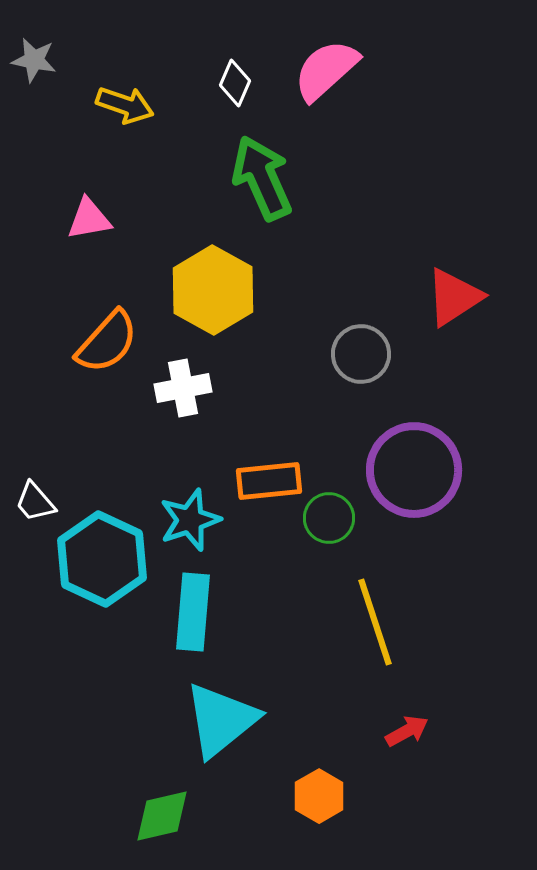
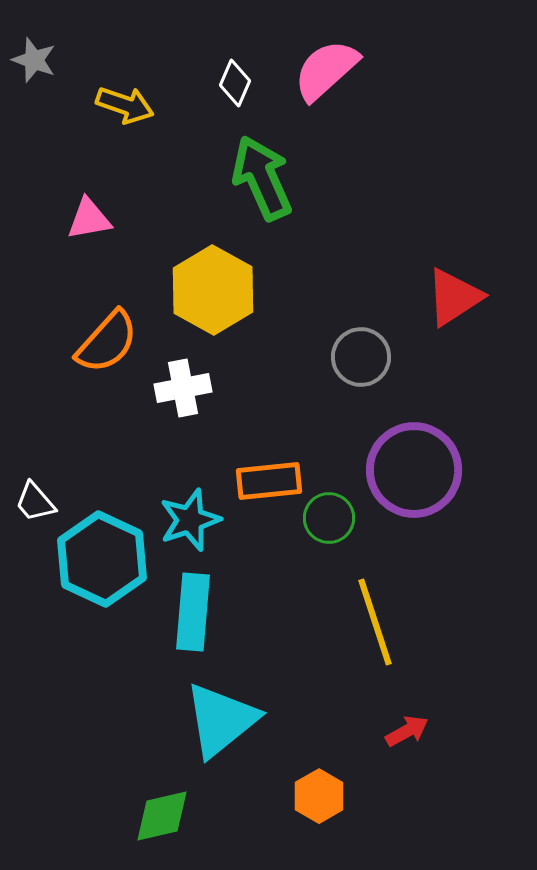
gray star: rotated 9 degrees clockwise
gray circle: moved 3 px down
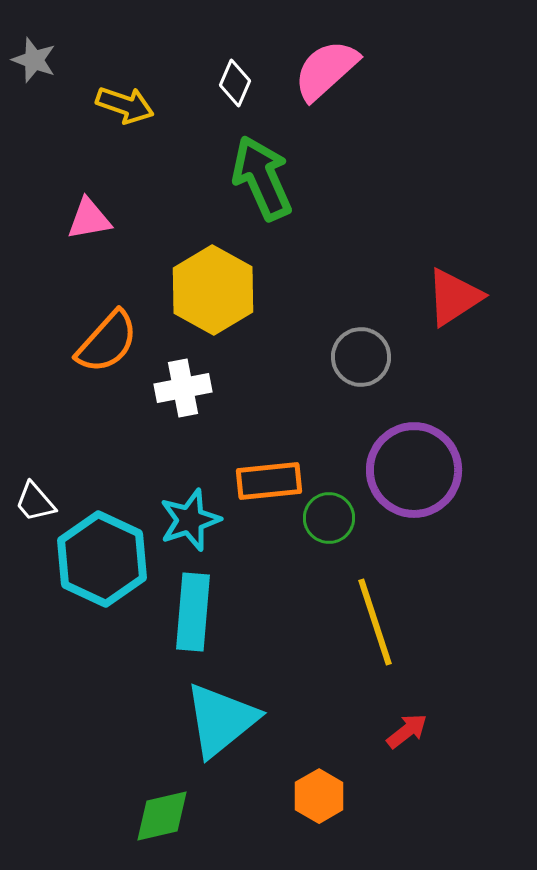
red arrow: rotated 9 degrees counterclockwise
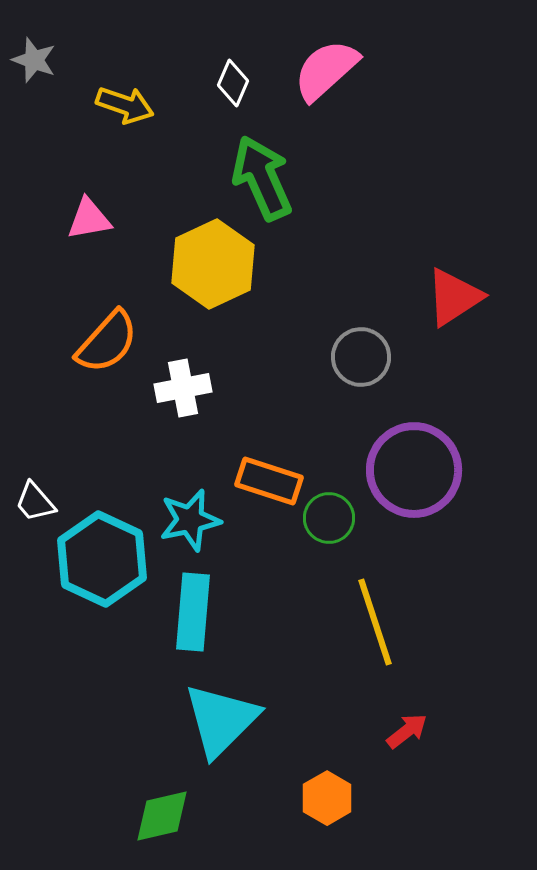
white diamond: moved 2 px left
yellow hexagon: moved 26 px up; rotated 6 degrees clockwise
orange rectangle: rotated 24 degrees clockwise
cyan star: rotated 6 degrees clockwise
cyan triangle: rotated 6 degrees counterclockwise
orange hexagon: moved 8 px right, 2 px down
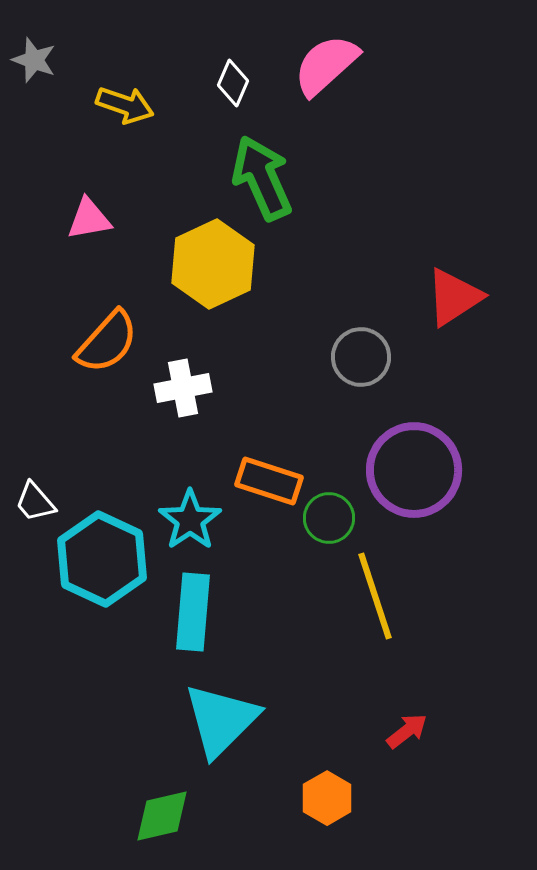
pink semicircle: moved 5 px up
cyan star: rotated 22 degrees counterclockwise
yellow line: moved 26 px up
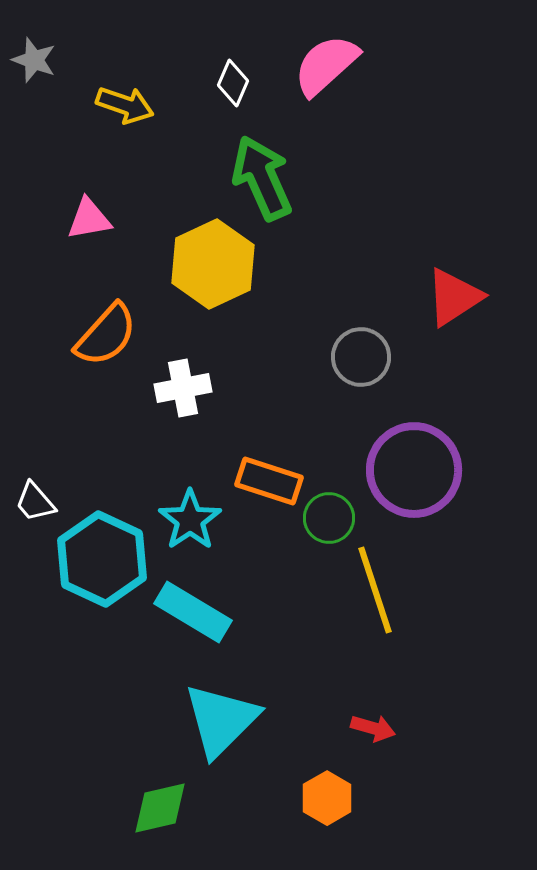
orange semicircle: moved 1 px left, 7 px up
yellow line: moved 6 px up
cyan rectangle: rotated 64 degrees counterclockwise
red arrow: moved 34 px left, 3 px up; rotated 54 degrees clockwise
green diamond: moved 2 px left, 8 px up
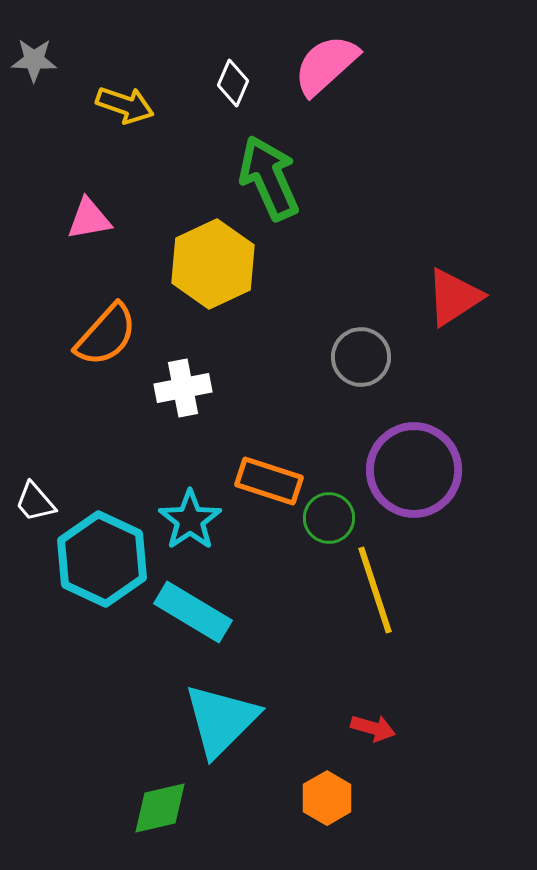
gray star: rotated 18 degrees counterclockwise
green arrow: moved 7 px right
